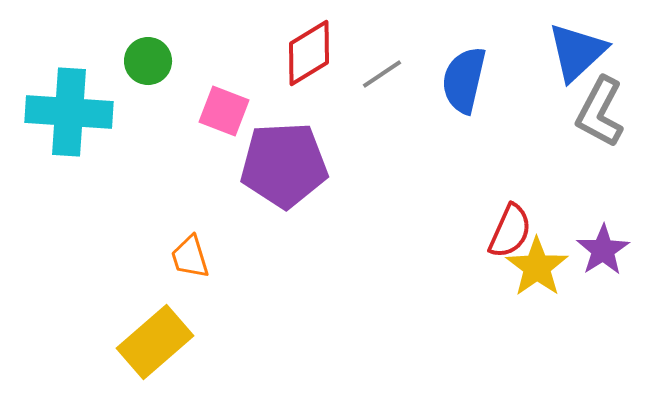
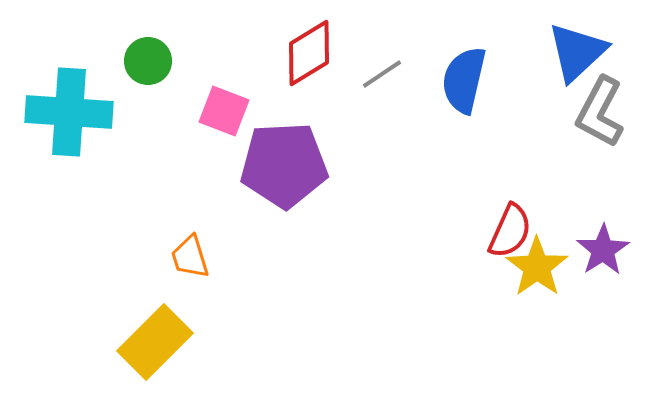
yellow rectangle: rotated 4 degrees counterclockwise
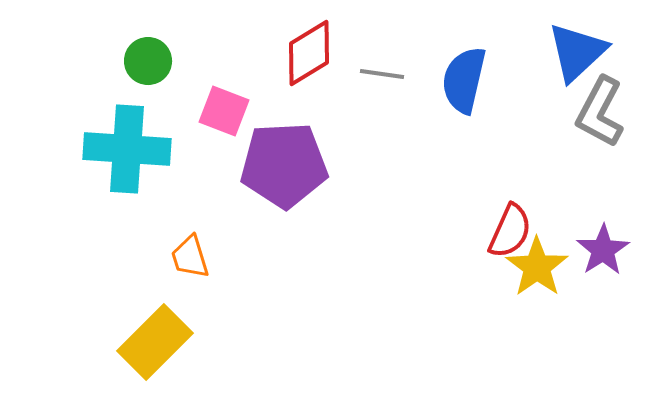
gray line: rotated 42 degrees clockwise
cyan cross: moved 58 px right, 37 px down
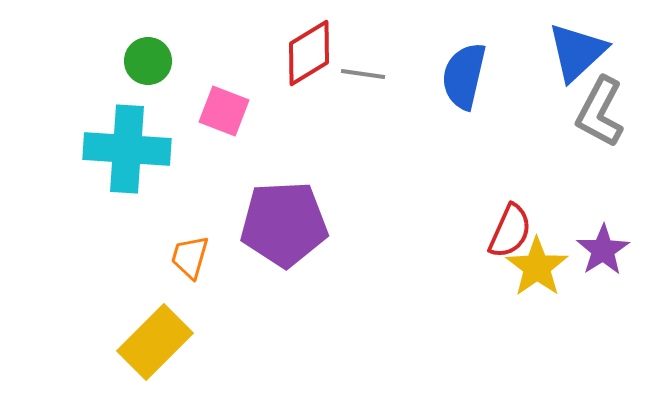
gray line: moved 19 px left
blue semicircle: moved 4 px up
purple pentagon: moved 59 px down
orange trapezoid: rotated 33 degrees clockwise
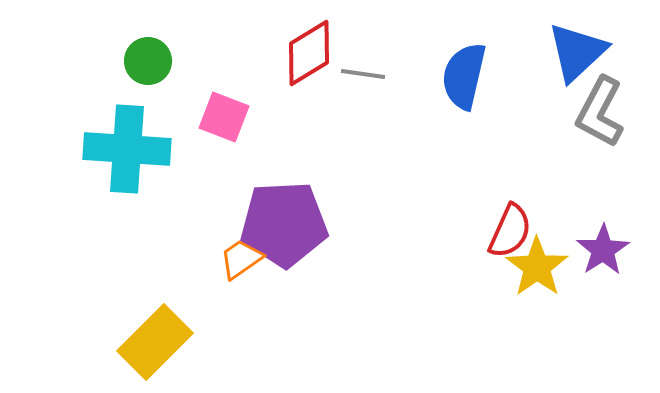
pink square: moved 6 px down
orange trapezoid: moved 51 px right, 2 px down; rotated 39 degrees clockwise
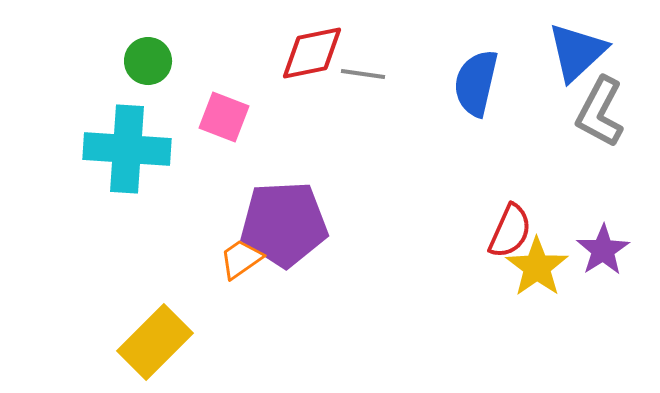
red diamond: moved 3 px right; rotated 20 degrees clockwise
blue semicircle: moved 12 px right, 7 px down
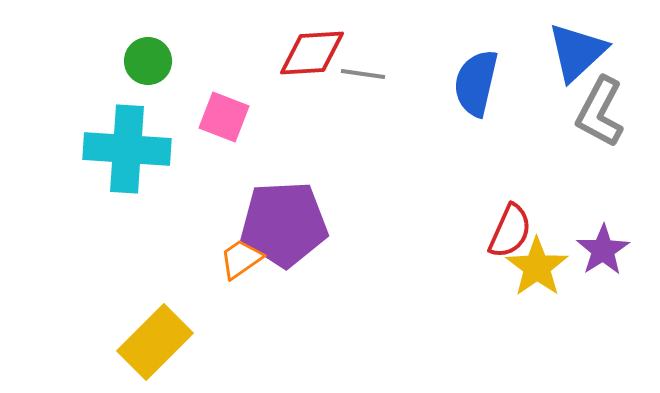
red diamond: rotated 8 degrees clockwise
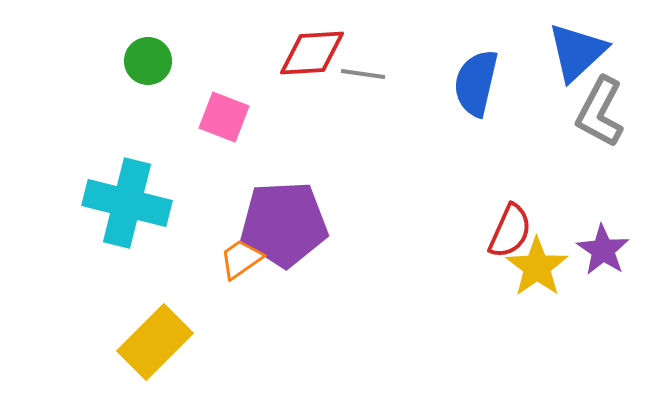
cyan cross: moved 54 px down; rotated 10 degrees clockwise
purple star: rotated 6 degrees counterclockwise
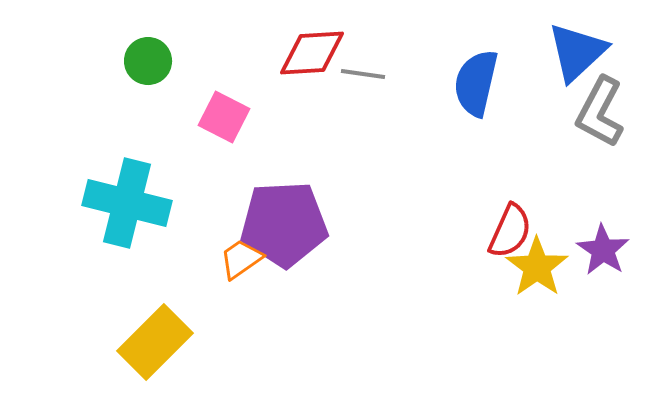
pink square: rotated 6 degrees clockwise
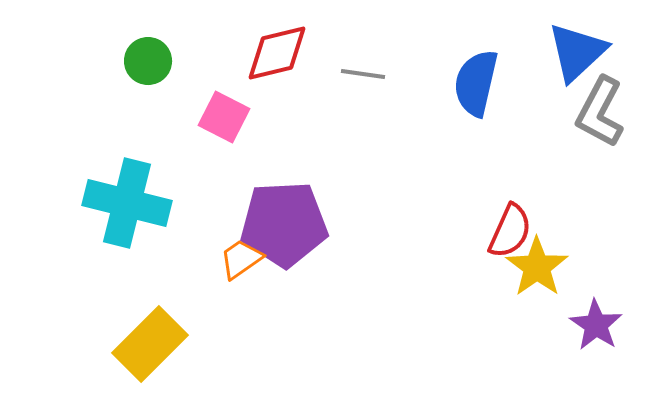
red diamond: moved 35 px left; rotated 10 degrees counterclockwise
purple star: moved 7 px left, 75 px down
yellow rectangle: moved 5 px left, 2 px down
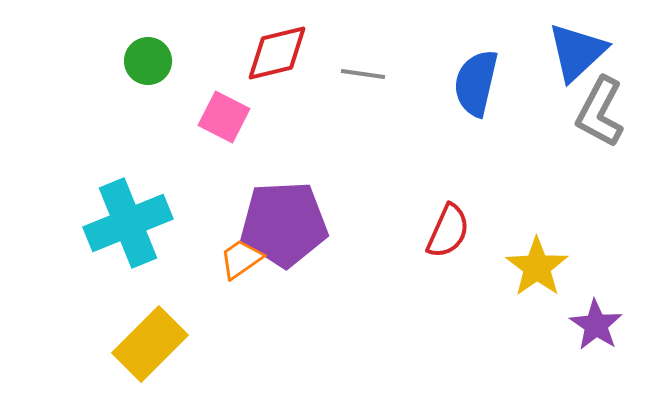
cyan cross: moved 1 px right, 20 px down; rotated 36 degrees counterclockwise
red semicircle: moved 62 px left
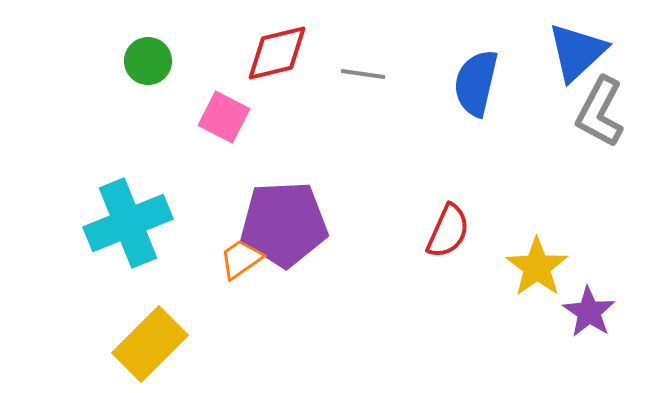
purple star: moved 7 px left, 13 px up
